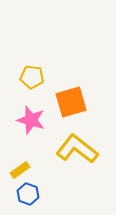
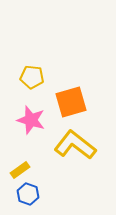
yellow L-shape: moved 2 px left, 4 px up
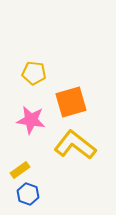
yellow pentagon: moved 2 px right, 4 px up
pink star: rotated 8 degrees counterclockwise
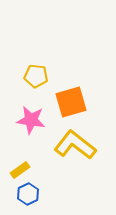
yellow pentagon: moved 2 px right, 3 px down
blue hexagon: rotated 15 degrees clockwise
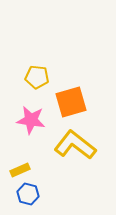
yellow pentagon: moved 1 px right, 1 px down
yellow rectangle: rotated 12 degrees clockwise
blue hexagon: rotated 20 degrees counterclockwise
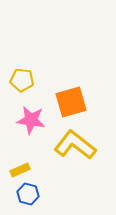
yellow pentagon: moved 15 px left, 3 px down
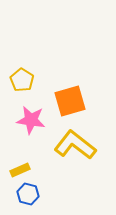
yellow pentagon: rotated 25 degrees clockwise
orange square: moved 1 px left, 1 px up
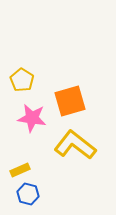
pink star: moved 1 px right, 2 px up
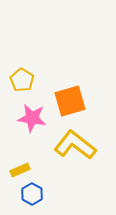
blue hexagon: moved 4 px right; rotated 15 degrees clockwise
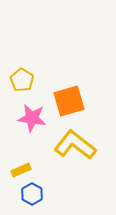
orange square: moved 1 px left
yellow rectangle: moved 1 px right
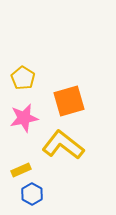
yellow pentagon: moved 1 px right, 2 px up
pink star: moved 8 px left; rotated 20 degrees counterclockwise
yellow L-shape: moved 12 px left
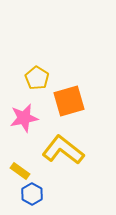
yellow pentagon: moved 14 px right
yellow L-shape: moved 5 px down
yellow rectangle: moved 1 px left, 1 px down; rotated 60 degrees clockwise
